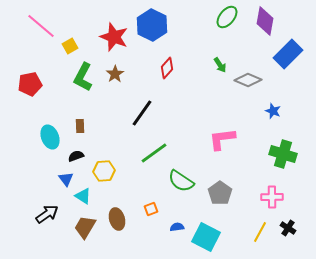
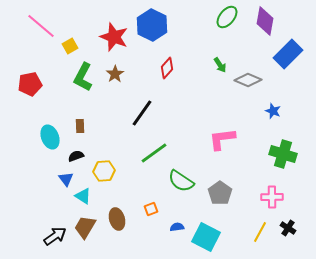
black arrow: moved 8 px right, 22 px down
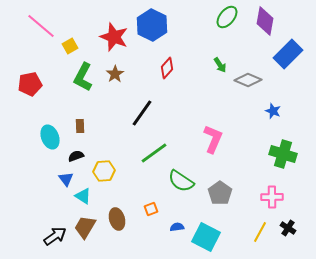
pink L-shape: moved 9 px left; rotated 120 degrees clockwise
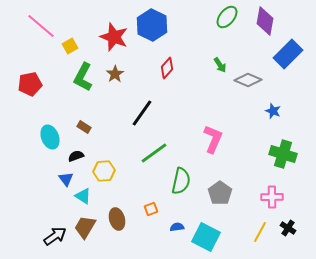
brown rectangle: moved 4 px right, 1 px down; rotated 56 degrees counterclockwise
green semicircle: rotated 112 degrees counterclockwise
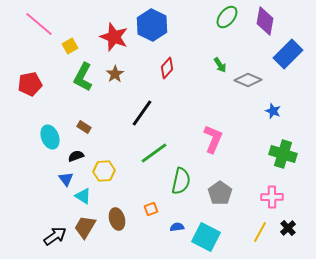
pink line: moved 2 px left, 2 px up
black cross: rotated 14 degrees clockwise
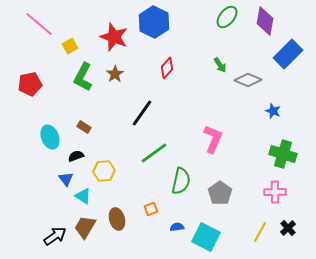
blue hexagon: moved 2 px right, 3 px up
pink cross: moved 3 px right, 5 px up
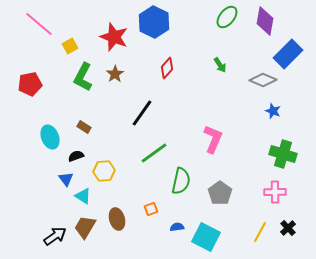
gray diamond: moved 15 px right
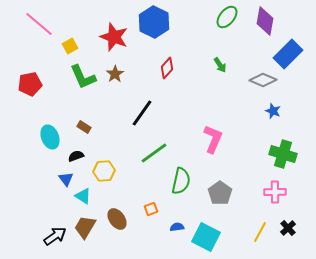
green L-shape: rotated 52 degrees counterclockwise
brown ellipse: rotated 20 degrees counterclockwise
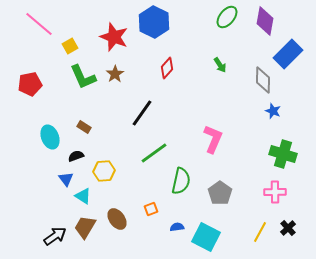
gray diamond: rotated 68 degrees clockwise
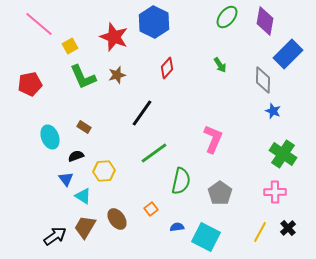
brown star: moved 2 px right, 1 px down; rotated 18 degrees clockwise
green cross: rotated 16 degrees clockwise
orange square: rotated 16 degrees counterclockwise
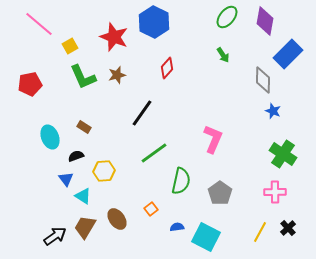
green arrow: moved 3 px right, 10 px up
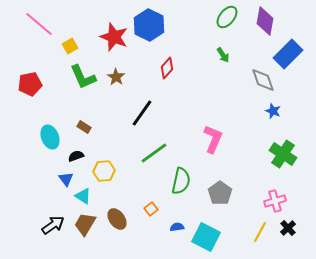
blue hexagon: moved 5 px left, 3 px down
brown star: moved 1 px left, 2 px down; rotated 24 degrees counterclockwise
gray diamond: rotated 20 degrees counterclockwise
pink cross: moved 9 px down; rotated 15 degrees counterclockwise
brown trapezoid: moved 3 px up
black arrow: moved 2 px left, 11 px up
